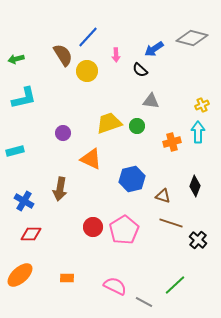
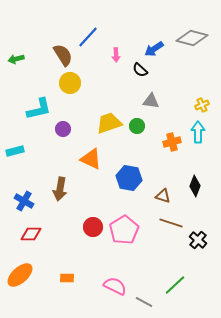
yellow circle: moved 17 px left, 12 px down
cyan L-shape: moved 15 px right, 11 px down
purple circle: moved 4 px up
blue hexagon: moved 3 px left, 1 px up; rotated 25 degrees clockwise
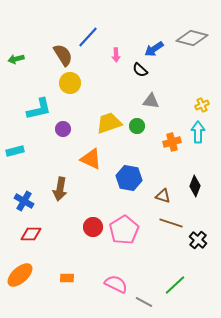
pink semicircle: moved 1 px right, 2 px up
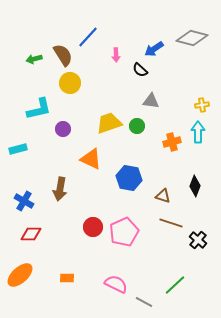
green arrow: moved 18 px right
yellow cross: rotated 16 degrees clockwise
cyan rectangle: moved 3 px right, 2 px up
pink pentagon: moved 2 px down; rotated 8 degrees clockwise
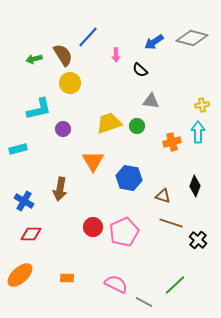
blue arrow: moved 7 px up
orange triangle: moved 2 px right, 2 px down; rotated 35 degrees clockwise
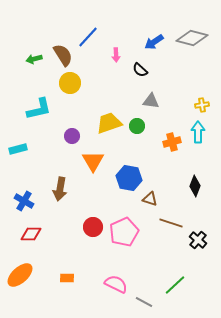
purple circle: moved 9 px right, 7 px down
brown triangle: moved 13 px left, 3 px down
